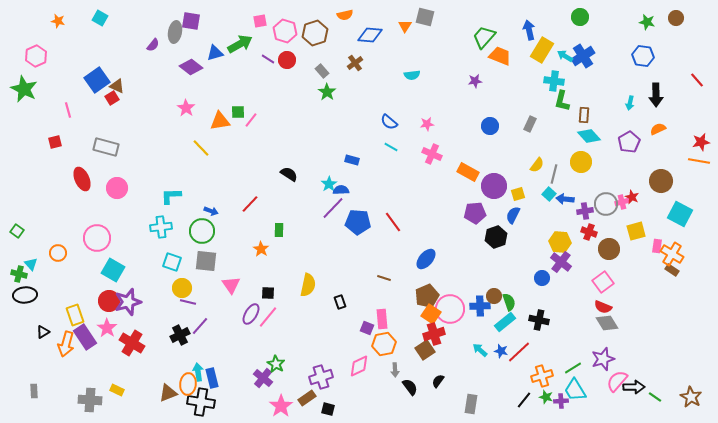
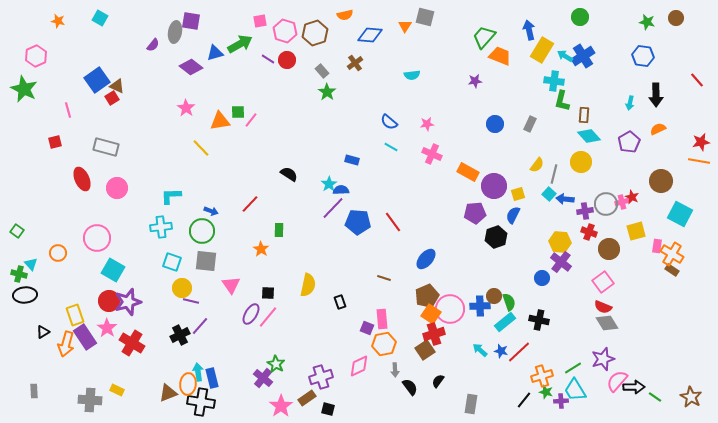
blue circle at (490, 126): moved 5 px right, 2 px up
purple line at (188, 302): moved 3 px right, 1 px up
green star at (546, 397): moved 5 px up
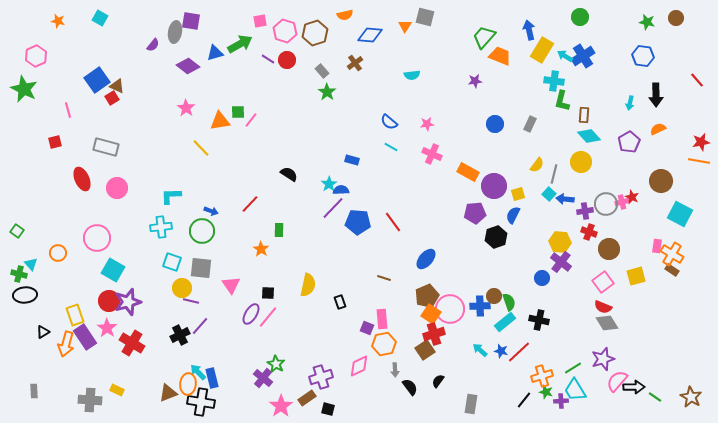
purple diamond at (191, 67): moved 3 px left, 1 px up
yellow square at (636, 231): moved 45 px down
gray square at (206, 261): moved 5 px left, 7 px down
cyan arrow at (198, 372): rotated 36 degrees counterclockwise
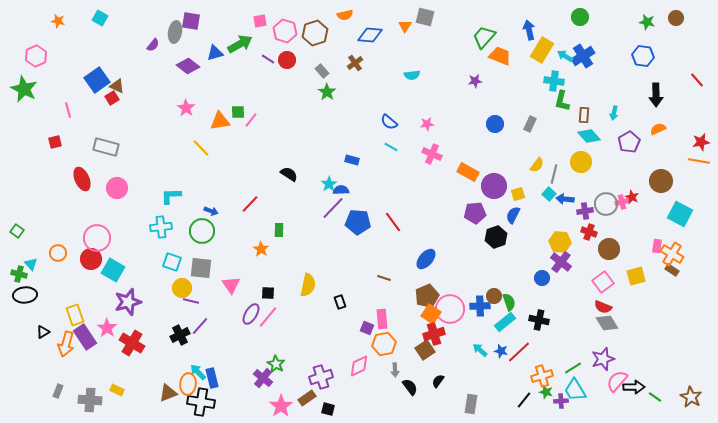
cyan arrow at (630, 103): moved 16 px left, 10 px down
red circle at (109, 301): moved 18 px left, 42 px up
gray rectangle at (34, 391): moved 24 px right; rotated 24 degrees clockwise
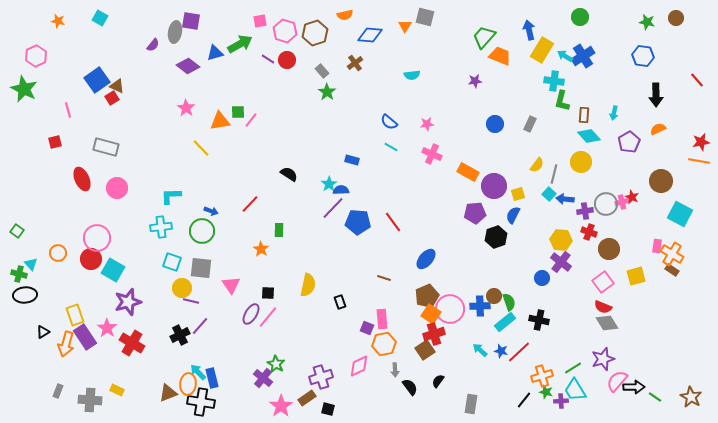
yellow hexagon at (560, 242): moved 1 px right, 2 px up
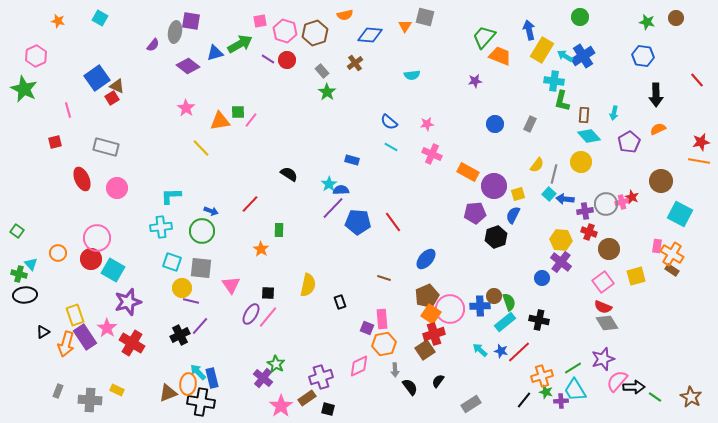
blue square at (97, 80): moved 2 px up
gray rectangle at (471, 404): rotated 48 degrees clockwise
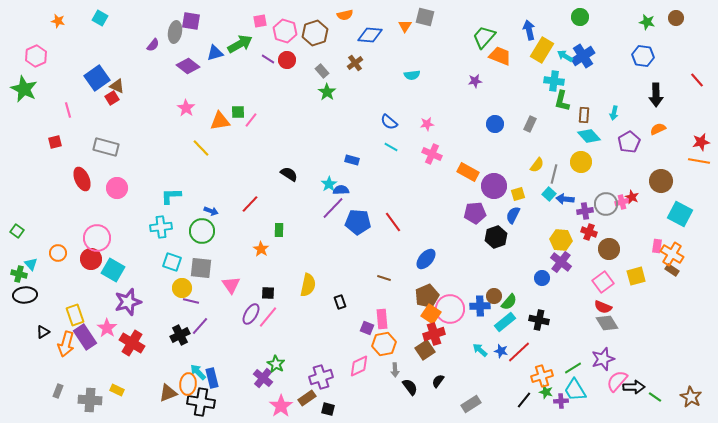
green semicircle at (509, 302): rotated 60 degrees clockwise
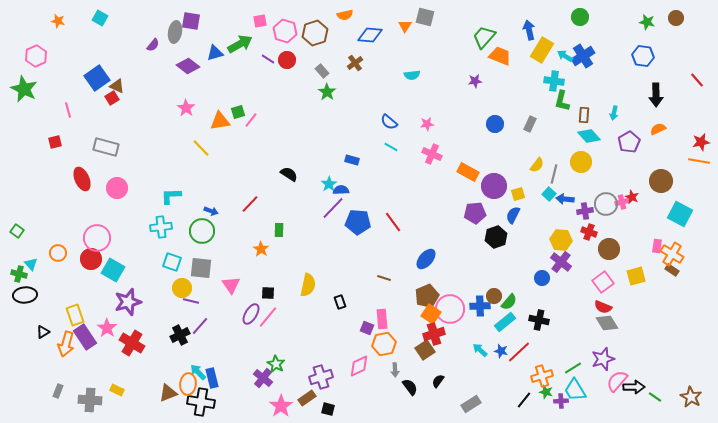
green square at (238, 112): rotated 16 degrees counterclockwise
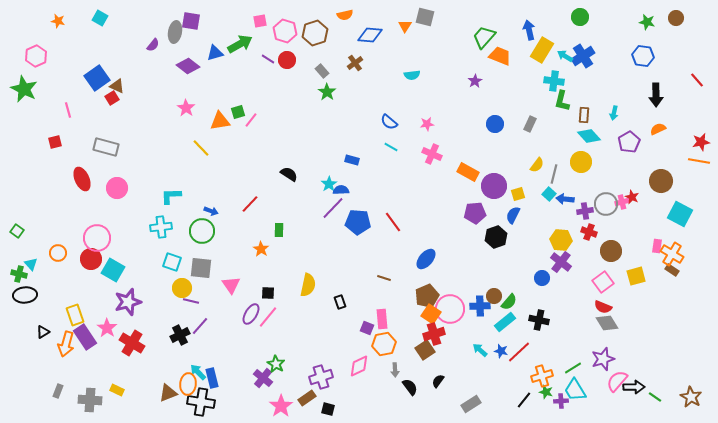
purple star at (475, 81): rotated 24 degrees counterclockwise
brown circle at (609, 249): moved 2 px right, 2 px down
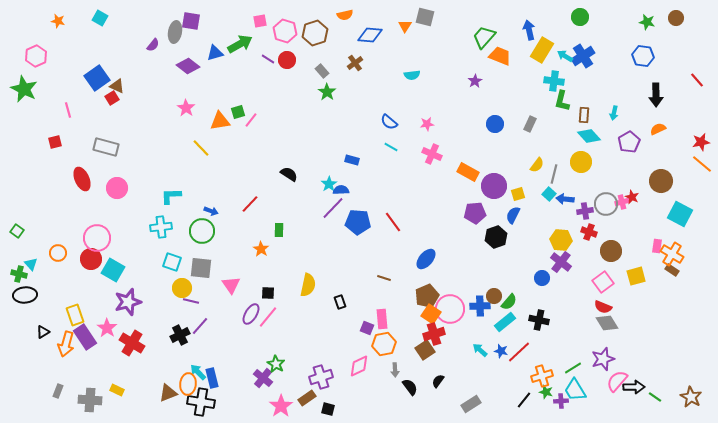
orange line at (699, 161): moved 3 px right, 3 px down; rotated 30 degrees clockwise
